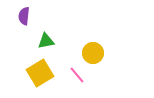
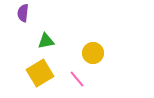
purple semicircle: moved 1 px left, 3 px up
pink line: moved 4 px down
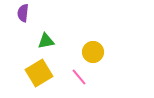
yellow circle: moved 1 px up
yellow square: moved 1 px left
pink line: moved 2 px right, 2 px up
